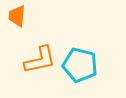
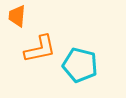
orange L-shape: moved 11 px up
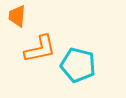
cyan pentagon: moved 2 px left
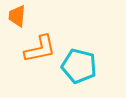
cyan pentagon: moved 1 px right, 1 px down
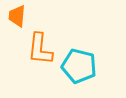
orange L-shape: rotated 108 degrees clockwise
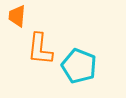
cyan pentagon: rotated 8 degrees clockwise
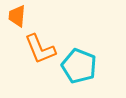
orange L-shape: rotated 28 degrees counterclockwise
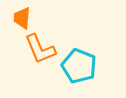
orange trapezoid: moved 5 px right, 2 px down
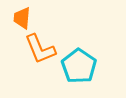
cyan pentagon: rotated 12 degrees clockwise
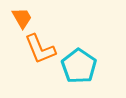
orange trapezoid: rotated 145 degrees clockwise
